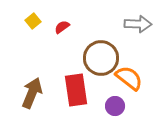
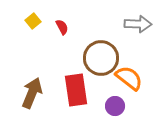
red semicircle: rotated 98 degrees clockwise
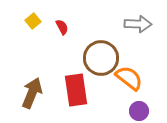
purple circle: moved 24 px right, 5 px down
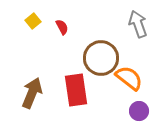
gray arrow: rotated 112 degrees counterclockwise
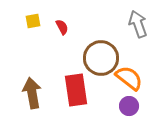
yellow square: rotated 28 degrees clockwise
brown arrow: rotated 32 degrees counterclockwise
purple circle: moved 10 px left, 5 px up
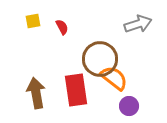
gray arrow: rotated 92 degrees clockwise
brown circle: moved 1 px left, 1 px down
orange semicircle: moved 15 px left
brown arrow: moved 4 px right
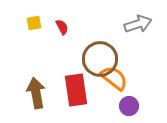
yellow square: moved 1 px right, 2 px down
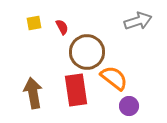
gray arrow: moved 3 px up
brown circle: moved 13 px left, 7 px up
brown arrow: moved 3 px left
